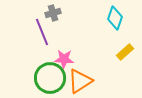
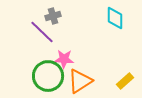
gray cross: moved 3 px down
cyan diamond: rotated 20 degrees counterclockwise
purple line: rotated 24 degrees counterclockwise
yellow rectangle: moved 29 px down
green circle: moved 2 px left, 2 px up
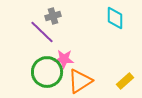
green circle: moved 1 px left, 4 px up
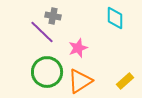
gray cross: rotated 28 degrees clockwise
pink star: moved 14 px right, 11 px up; rotated 24 degrees counterclockwise
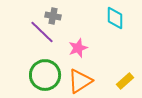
green circle: moved 2 px left, 3 px down
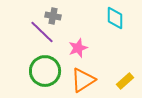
green circle: moved 4 px up
orange triangle: moved 3 px right, 1 px up
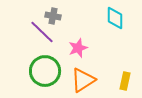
yellow rectangle: rotated 36 degrees counterclockwise
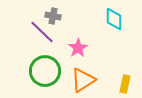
cyan diamond: moved 1 px left, 1 px down
pink star: rotated 12 degrees counterclockwise
yellow rectangle: moved 3 px down
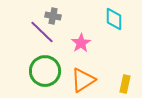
pink star: moved 3 px right, 5 px up
